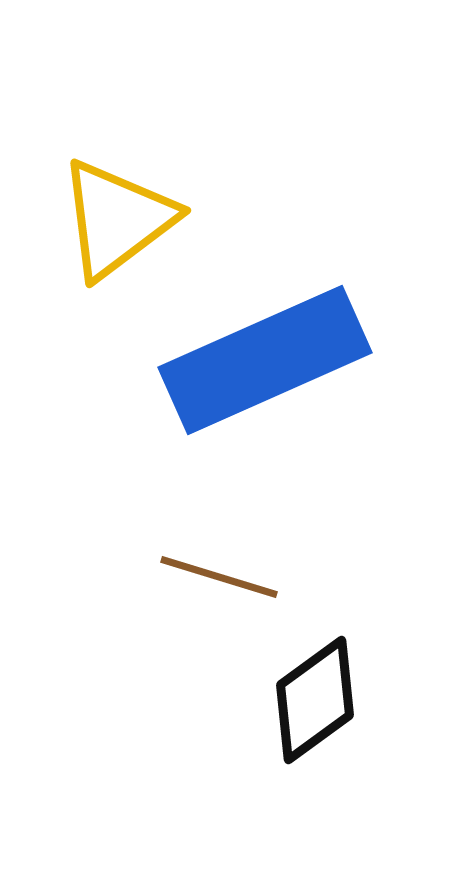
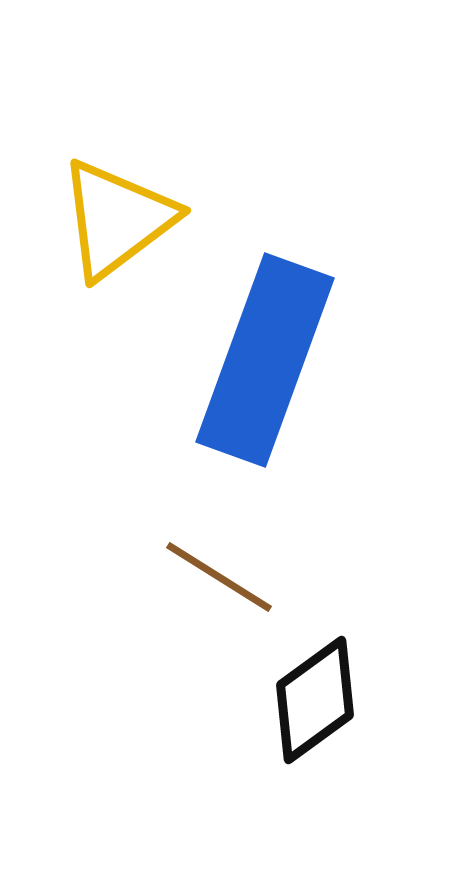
blue rectangle: rotated 46 degrees counterclockwise
brown line: rotated 15 degrees clockwise
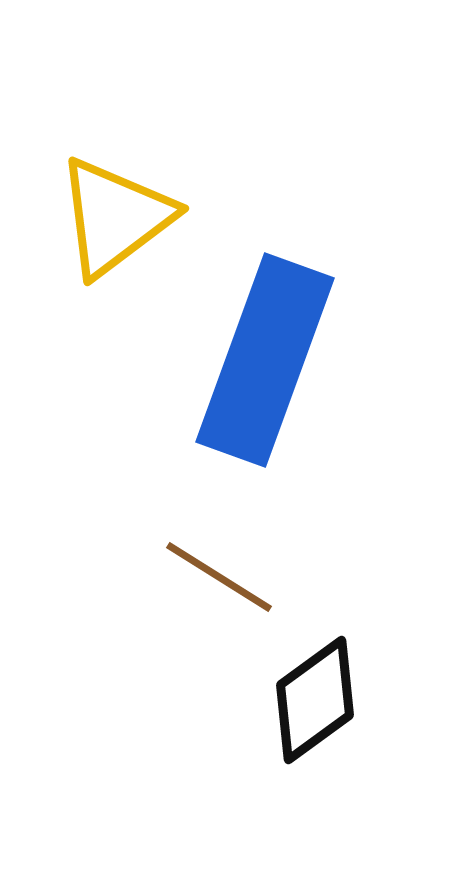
yellow triangle: moved 2 px left, 2 px up
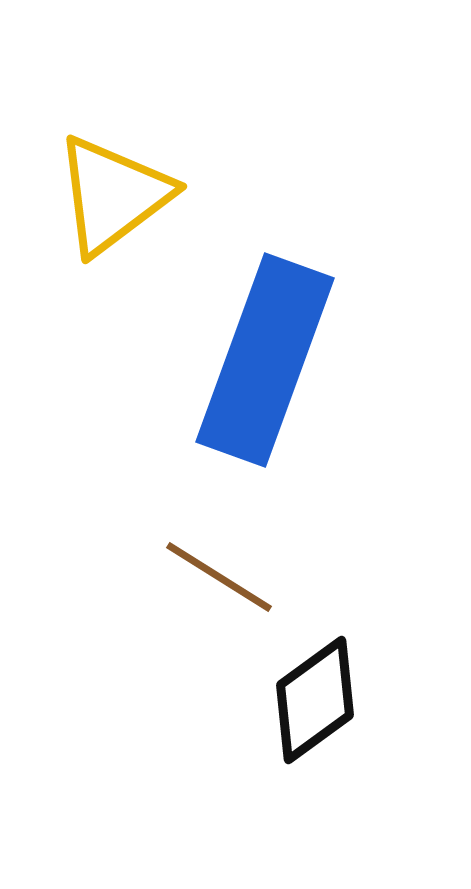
yellow triangle: moved 2 px left, 22 px up
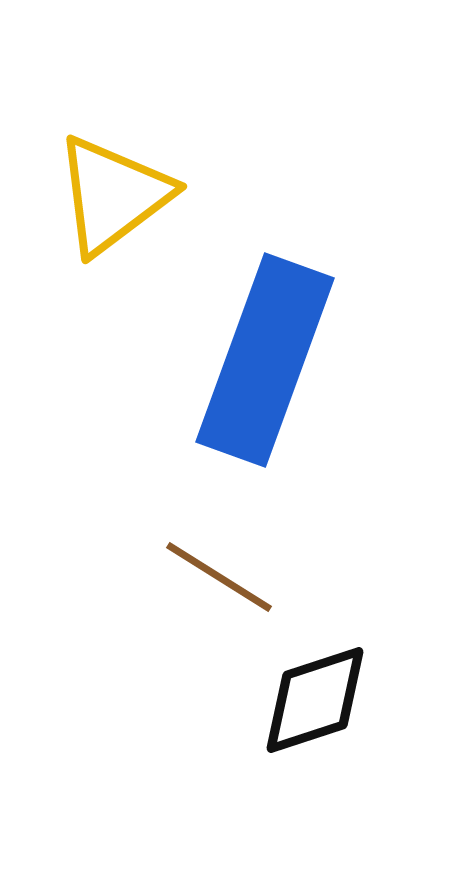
black diamond: rotated 18 degrees clockwise
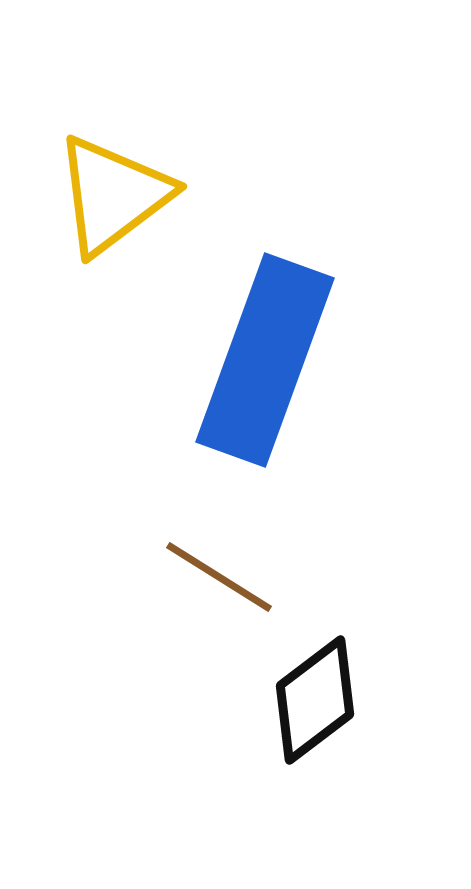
black diamond: rotated 19 degrees counterclockwise
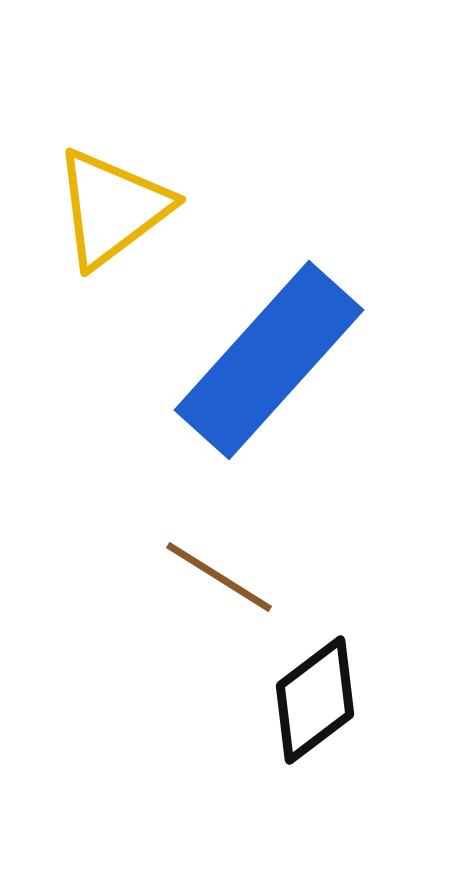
yellow triangle: moved 1 px left, 13 px down
blue rectangle: moved 4 px right; rotated 22 degrees clockwise
